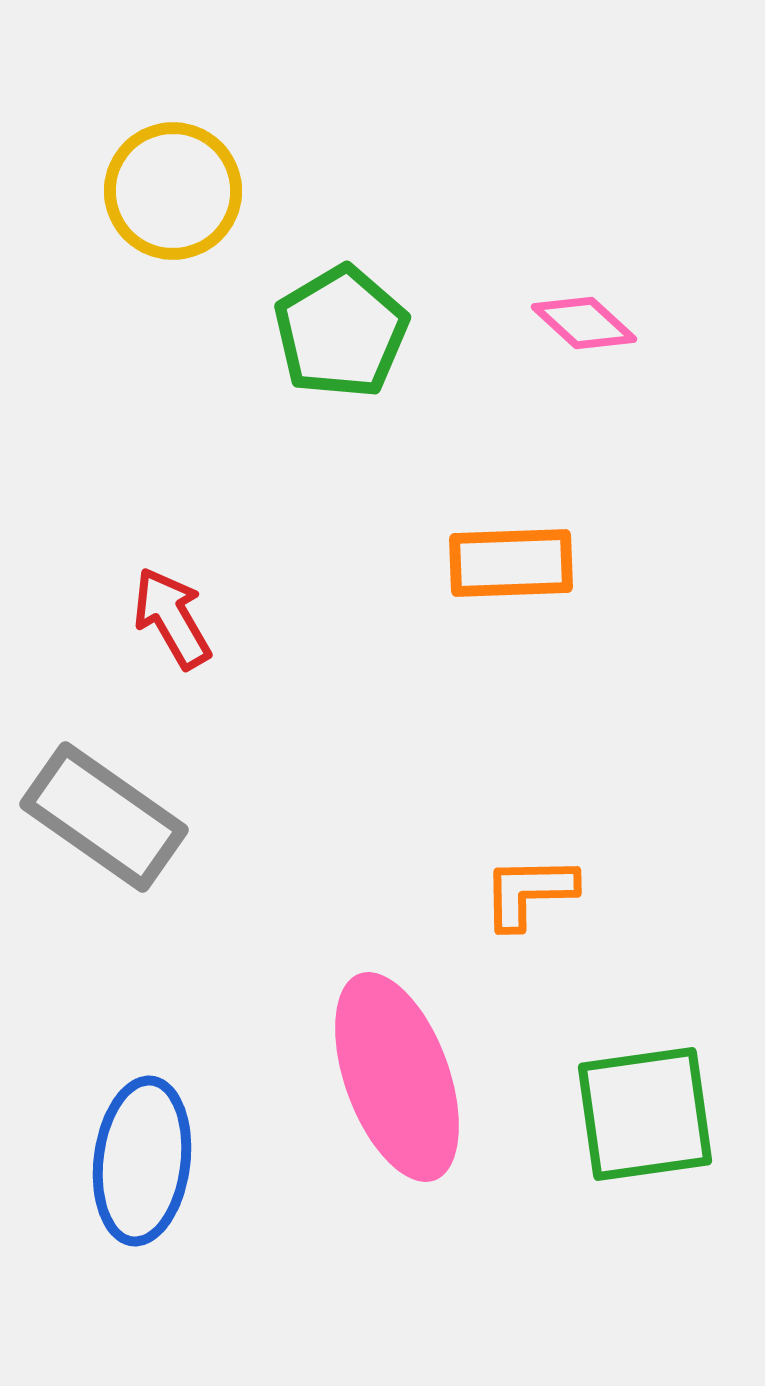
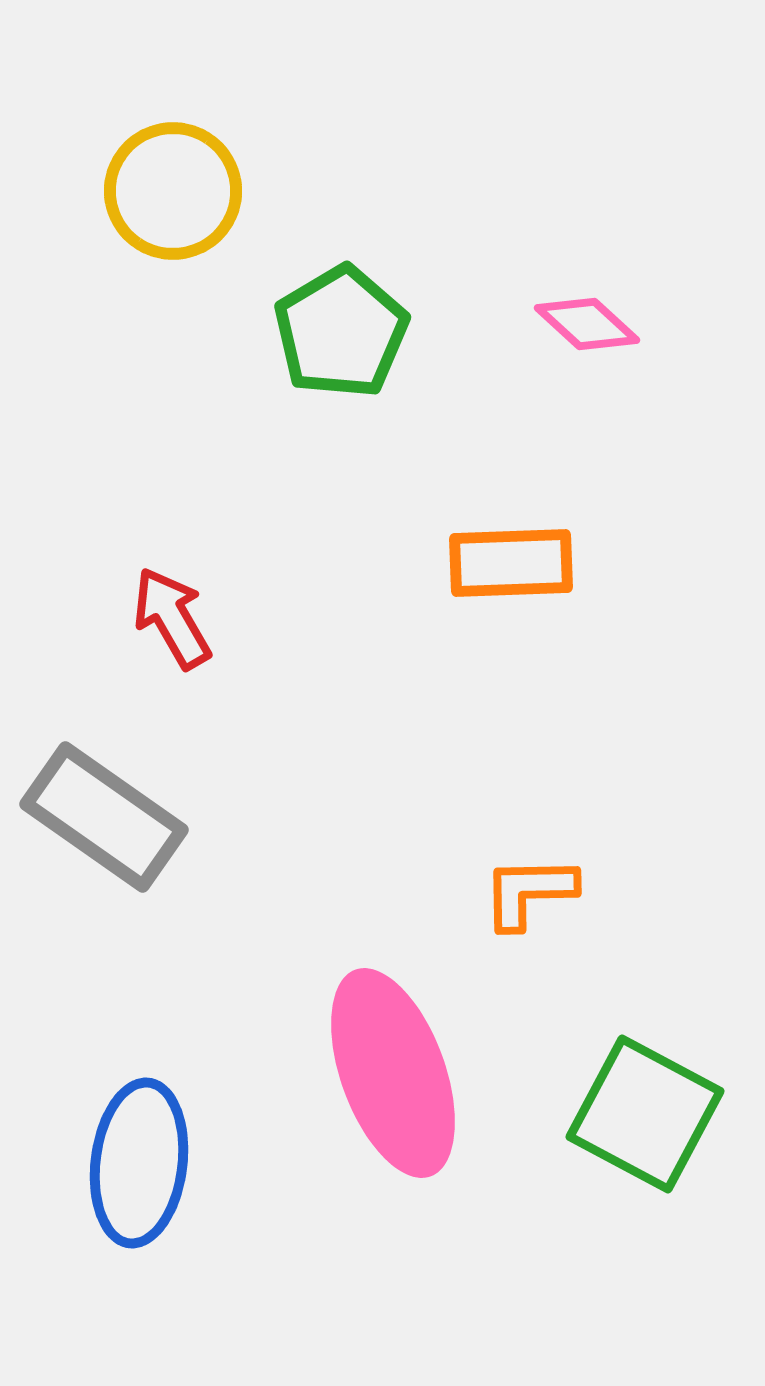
pink diamond: moved 3 px right, 1 px down
pink ellipse: moved 4 px left, 4 px up
green square: rotated 36 degrees clockwise
blue ellipse: moved 3 px left, 2 px down
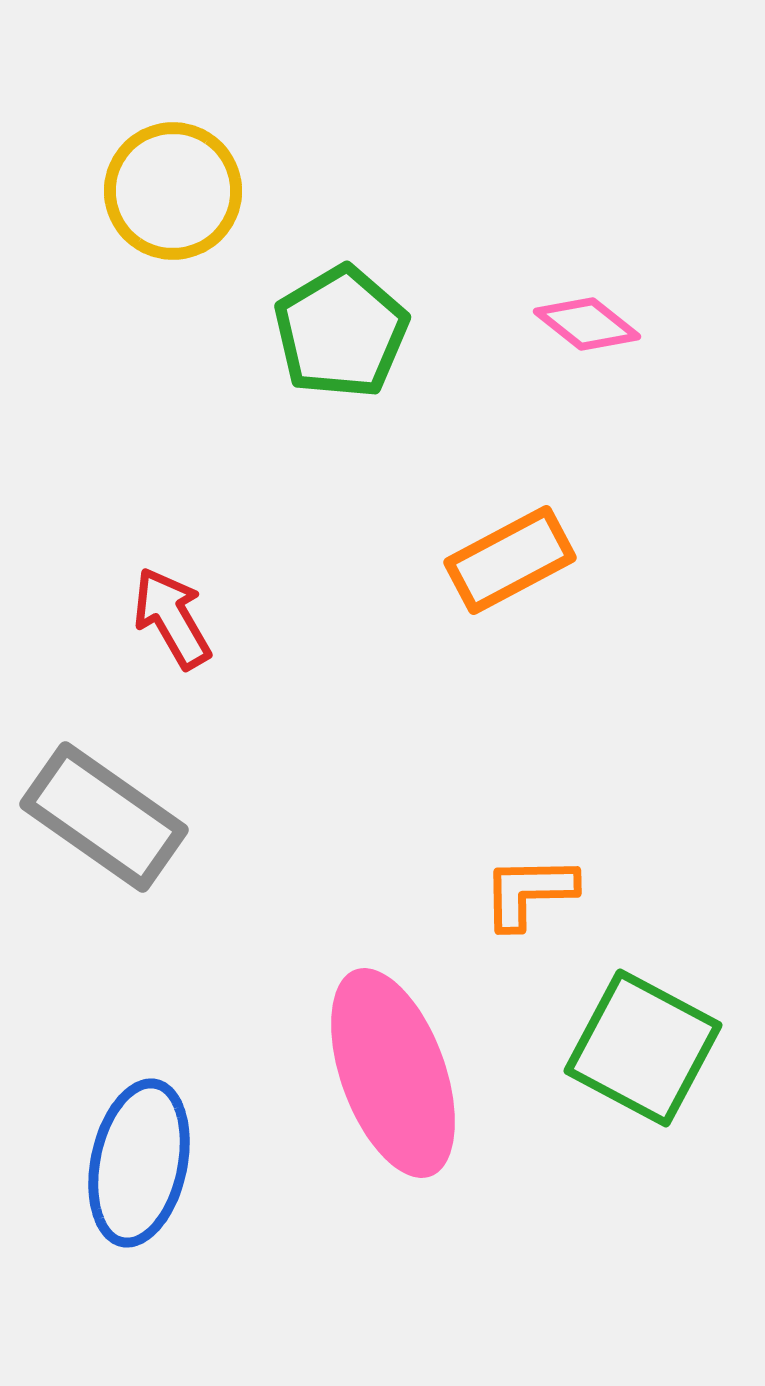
pink diamond: rotated 4 degrees counterclockwise
orange rectangle: moved 1 px left, 3 px up; rotated 26 degrees counterclockwise
green square: moved 2 px left, 66 px up
blue ellipse: rotated 5 degrees clockwise
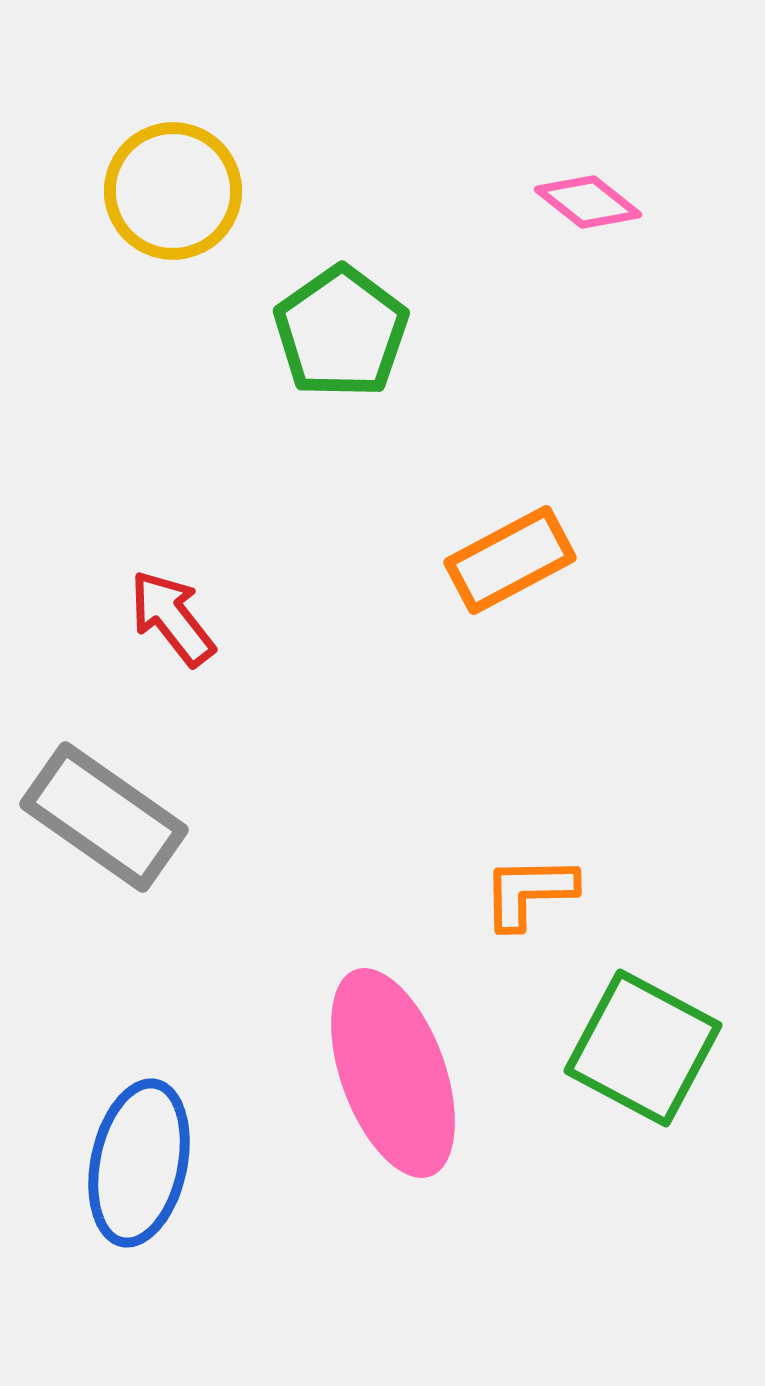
pink diamond: moved 1 px right, 122 px up
green pentagon: rotated 4 degrees counterclockwise
red arrow: rotated 8 degrees counterclockwise
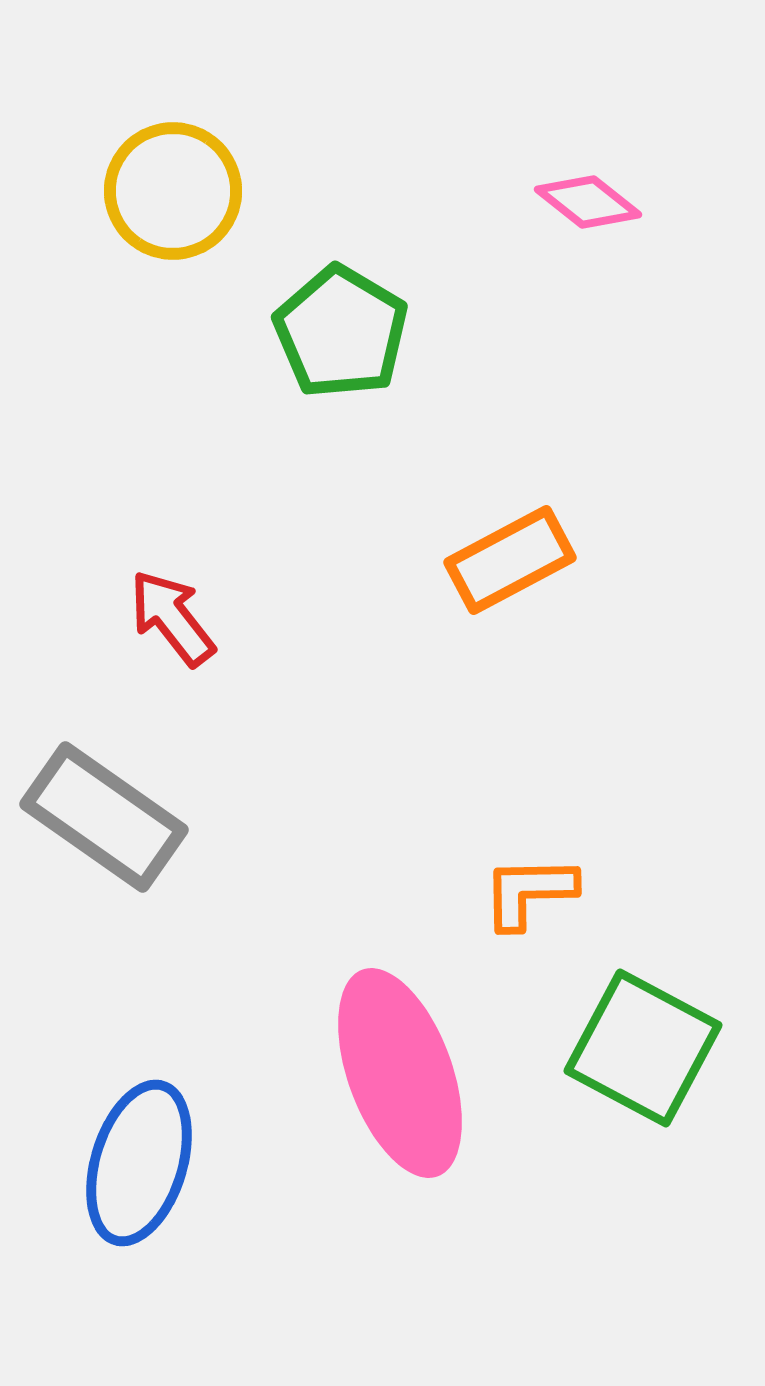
green pentagon: rotated 6 degrees counterclockwise
pink ellipse: moved 7 px right
blue ellipse: rotated 5 degrees clockwise
